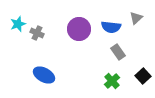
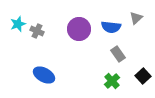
gray cross: moved 2 px up
gray rectangle: moved 2 px down
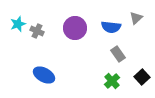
purple circle: moved 4 px left, 1 px up
black square: moved 1 px left, 1 px down
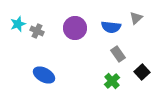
black square: moved 5 px up
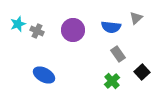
purple circle: moved 2 px left, 2 px down
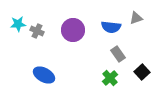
gray triangle: rotated 24 degrees clockwise
cyan star: rotated 14 degrees clockwise
green cross: moved 2 px left, 3 px up
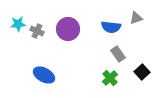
purple circle: moved 5 px left, 1 px up
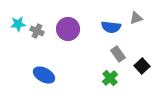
black square: moved 6 px up
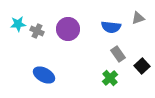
gray triangle: moved 2 px right
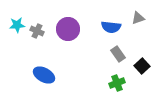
cyan star: moved 1 px left, 1 px down
green cross: moved 7 px right, 5 px down; rotated 21 degrees clockwise
